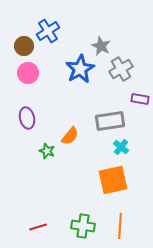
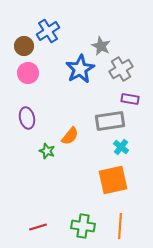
purple rectangle: moved 10 px left
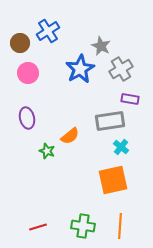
brown circle: moved 4 px left, 3 px up
orange semicircle: rotated 12 degrees clockwise
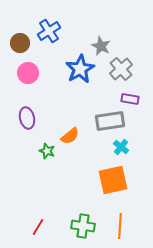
blue cross: moved 1 px right
gray cross: rotated 10 degrees counterclockwise
red line: rotated 42 degrees counterclockwise
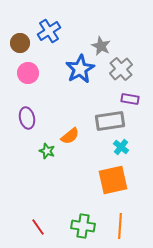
red line: rotated 66 degrees counterclockwise
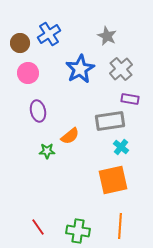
blue cross: moved 3 px down
gray star: moved 6 px right, 10 px up
purple ellipse: moved 11 px right, 7 px up
green star: rotated 21 degrees counterclockwise
green cross: moved 5 px left, 5 px down
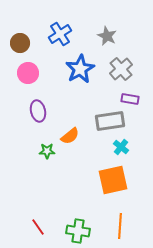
blue cross: moved 11 px right
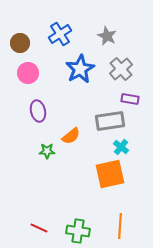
orange semicircle: moved 1 px right
orange square: moved 3 px left, 6 px up
red line: moved 1 px right, 1 px down; rotated 30 degrees counterclockwise
